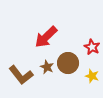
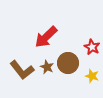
brown L-shape: moved 1 px right, 5 px up
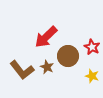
brown circle: moved 7 px up
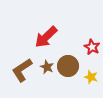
brown circle: moved 10 px down
brown L-shape: rotated 95 degrees clockwise
yellow star: moved 1 px left, 1 px down
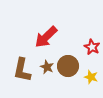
brown L-shape: rotated 45 degrees counterclockwise
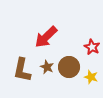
brown circle: moved 1 px right, 1 px down
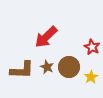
brown L-shape: rotated 100 degrees counterclockwise
yellow star: rotated 24 degrees clockwise
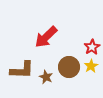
red star: rotated 14 degrees clockwise
brown star: moved 1 px left, 10 px down
yellow star: moved 11 px up
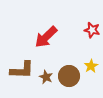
red star: moved 17 px up; rotated 28 degrees counterclockwise
brown circle: moved 9 px down
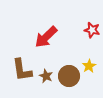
yellow star: moved 2 px left
brown L-shape: rotated 80 degrees clockwise
brown star: moved 1 px up
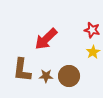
red arrow: moved 2 px down
yellow star: moved 4 px right, 14 px up
brown L-shape: rotated 15 degrees clockwise
brown star: rotated 24 degrees counterclockwise
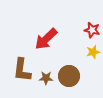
yellow star: rotated 16 degrees clockwise
brown star: moved 2 px down
